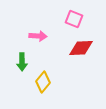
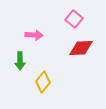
pink square: rotated 18 degrees clockwise
pink arrow: moved 4 px left, 1 px up
green arrow: moved 2 px left, 1 px up
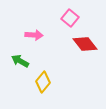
pink square: moved 4 px left, 1 px up
red diamond: moved 4 px right, 4 px up; rotated 55 degrees clockwise
green arrow: rotated 120 degrees clockwise
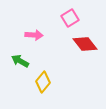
pink square: rotated 18 degrees clockwise
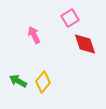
pink arrow: rotated 120 degrees counterclockwise
red diamond: rotated 20 degrees clockwise
green arrow: moved 2 px left, 20 px down
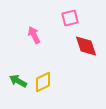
pink square: rotated 18 degrees clockwise
red diamond: moved 1 px right, 2 px down
yellow diamond: rotated 25 degrees clockwise
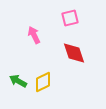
red diamond: moved 12 px left, 7 px down
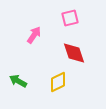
pink arrow: rotated 60 degrees clockwise
yellow diamond: moved 15 px right
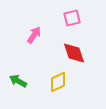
pink square: moved 2 px right
